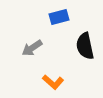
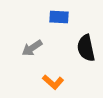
blue rectangle: rotated 18 degrees clockwise
black semicircle: moved 1 px right, 2 px down
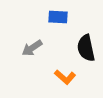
blue rectangle: moved 1 px left
orange L-shape: moved 12 px right, 5 px up
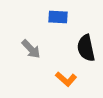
gray arrow: moved 1 px left, 1 px down; rotated 100 degrees counterclockwise
orange L-shape: moved 1 px right, 2 px down
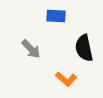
blue rectangle: moved 2 px left, 1 px up
black semicircle: moved 2 px left
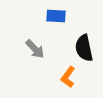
gray arrow: moved 4 px right
orange L-shape: moved 2 px right, 2 px up; rotated 85 degrees clockwise
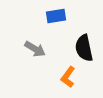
blue rectangle: rotated 12 degrees counterclockwise
gray arrow: rotated 15 degrees counterclockwise
